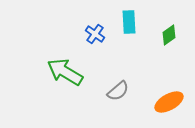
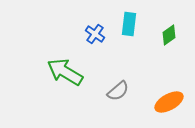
cyan rectangle: moved 2 px down; rotated 10 degrees clockwise
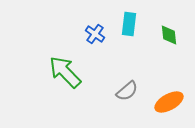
green diamond: rotated 60 degrees counterclockwise
green arrow: rotated 15 degrees clockwise
gray semicircle: moved 9 px right
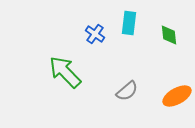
cyan rectangle: moved 1 px up
orange ellipse: moved 8 px right, 6 px up
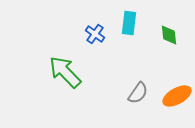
gray semicircle: moved 11 px right, 2 px down; rotated 15 degrees counterclockwise
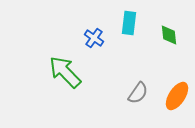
blue cross: moved 1 px left, 4 px down
orange ellipse: rotated 28 degrees counterclockwise
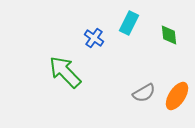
cyan rectangle: rotated 20 degrees clockwise
gray semicircle: moved 6 px right; rotated 25 degrees clockwise
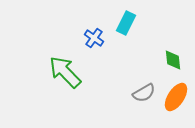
cyan rectangle: moved 3 px left
green diamond: moved 4 px right, 25 px down
orange ellipse: moved 1 px left, 1 px down
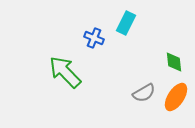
blue cross: rotated 12 degrees counterclockwise
green diamond: moved 1 px right, 2 px down
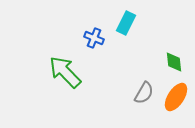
gray semicircle: rotated 30 degrees counterclockwise
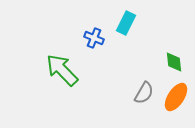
green arrow: moved 3 px left, 2 px up
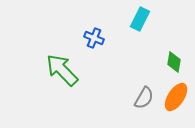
cyan rectangle: moved 14 px right, 4 px up
green diamond: rotated 15 degrees clockwise
gray semicircle: moved 5 px down
